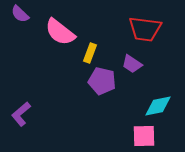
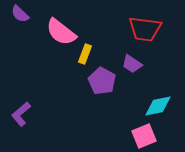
pink semicircle: moved 1 px right
yellow rectangle: moved 5 px left, 1 px down
purple pentagon: rotated 16 degrees clockwise
pink square: rotated 20 degrees counterclockwise
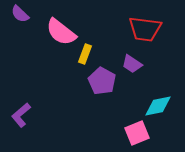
purple L-shape: moved 1 px down
pink square: moved 7 px left, 3 px up
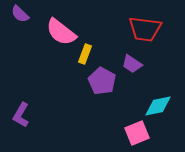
purple L-shape: rotated 20 degrees counterclockwise
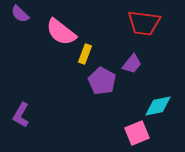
red trapezoid: moved 1 px left, 6 px up
purple trapezoid: rotated 85 degrees counterclockwise
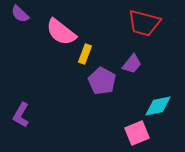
red trapezoid: rotated 8 degrees clockwise
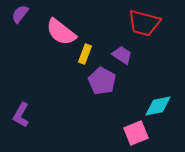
purple semicircle: rotated 84 degrees clockwise
purple trapezoid: moved 10 px left, 9 px up; rotated 95 degrees counterclockwise
pink square: moved 1 px left
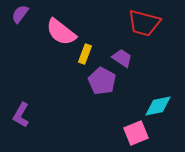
purple trapezoid: moved 3 px down
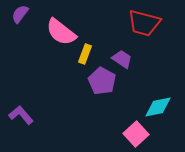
purple trapezoid: moved 1 px down
cyan diamond: moved 1 px down
purple L-shape: rotated 110 degrees clockwise
pink square: moved 1 px down; rotated 20 degrees counterclockwise
